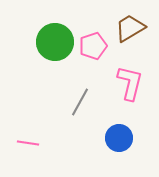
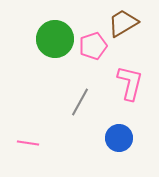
brown trapezoid: moved 7 px left, 5 px up
green circle: moved 3 px up
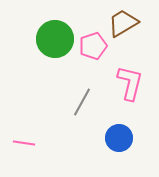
gray line: moved 2 px right
pink line: moved 4 px left
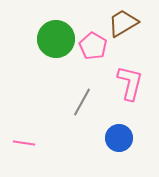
green circle: moved 1 px right
pink pentagon: rotated 24 degrees counterclockwise
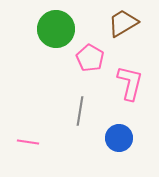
green circle: moved 10 px up
pink pentagon: moved 3 px left, 12 px down
gray line: moved 2 px left, 9 px down; rotated 20 degrees counterclockwise
pink line: moved 4 px right, 1 px up
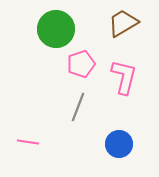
pink pentagon: moved 9 px left, 6 px down; rotated 24 degrees clockwise
pink L-shape: moved 6 px left, 6 px up
gray line: moved 2 px left, 4 px up; rotated 12 degrees clockwise
blue circle: moved 6 px down
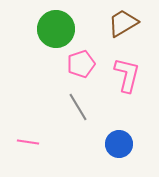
pink L-shape: moved 3 px right, 2 px up
gray line: rotated 52 degrees counterclockwise
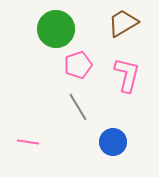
pink pentagon: moved 3 px left, 1 px down
blue circle: moved 6 px left, 2 px up
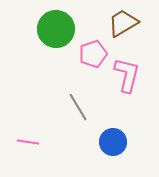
pink pentagon: moved 15 px right, 11 px up
